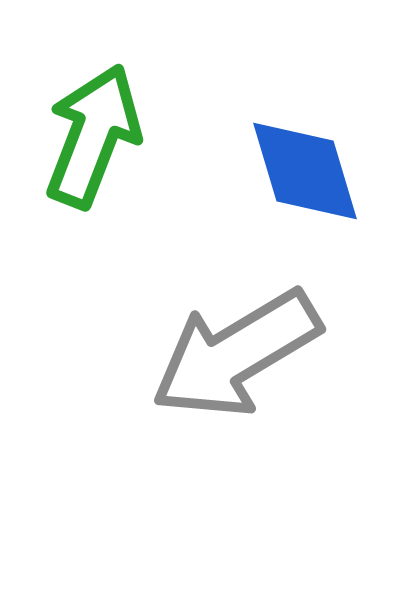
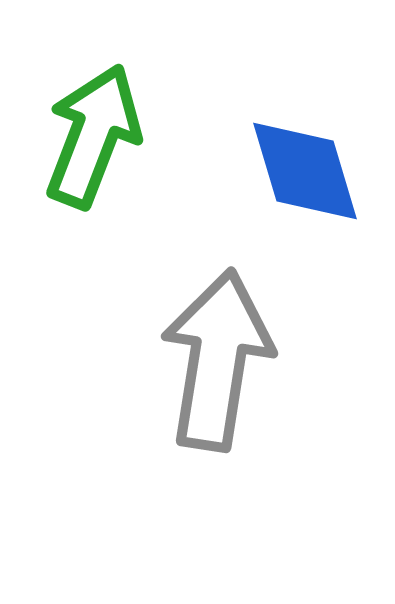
gray arrow: moved 19 px left, 6 px down; rotated 130 degrees clockwise
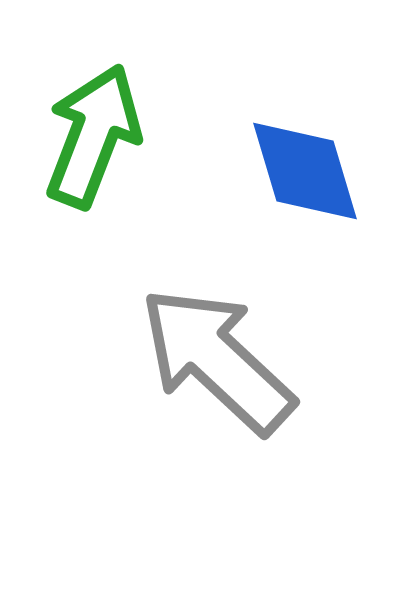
gray arrow: rotated 56 degrees counterclockwise
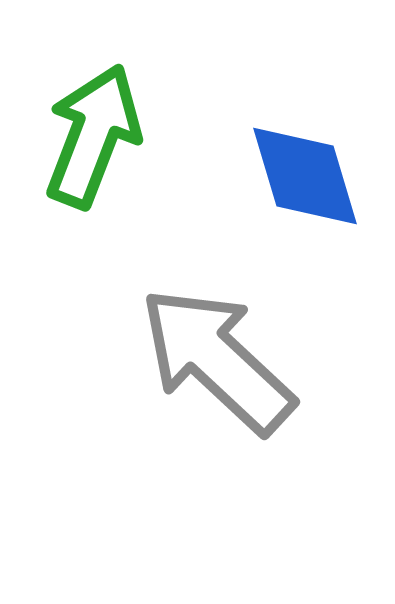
blue diamond: moved 5 px down
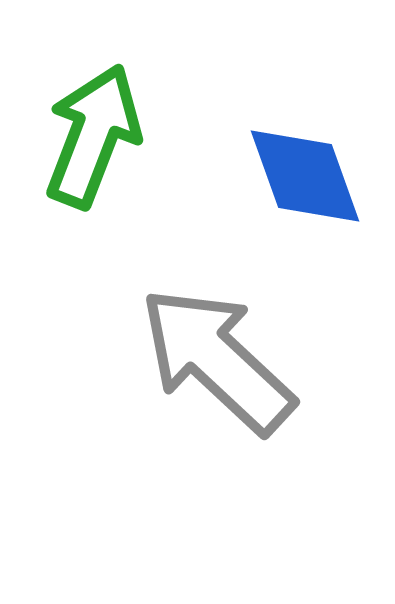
blue diamond: rotated 3 degrees counterclockwise
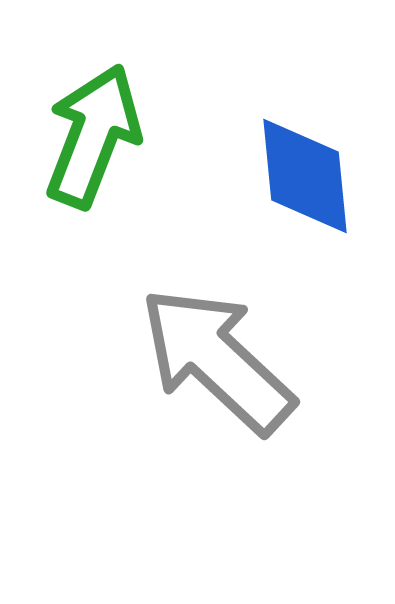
blue diamond: rotated 14 degrees clockwise
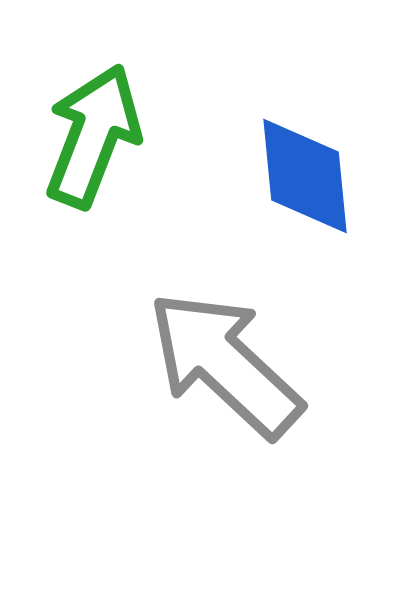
gray arrow: moved 8 px right, 4 px down
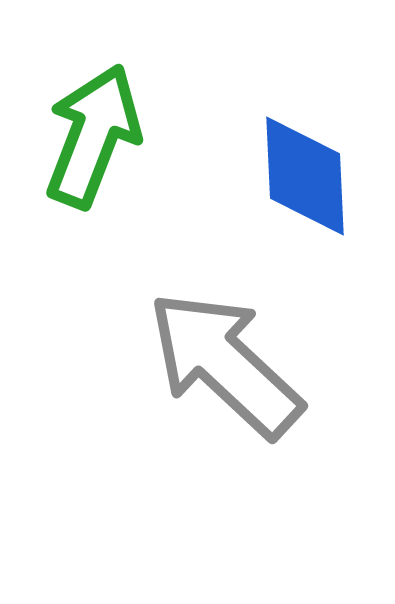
blue diamond: rotated 3 degrees clockwise
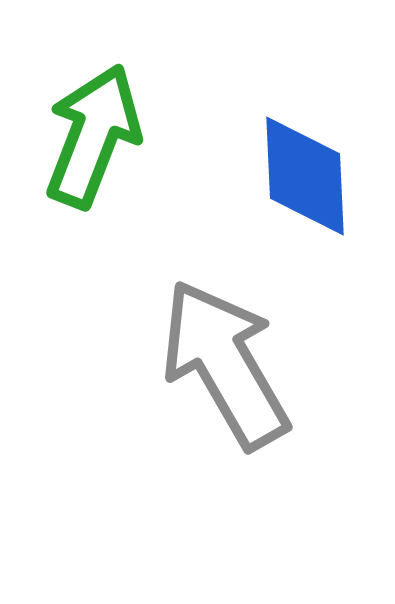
gray arrow: rotated 17 degrees clockwise
